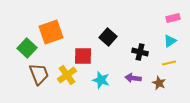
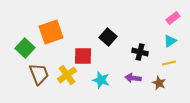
pink rectangle: rotated 24 degrees counterclockwise
green square: moved 2 px left
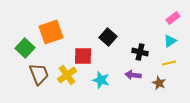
purple arrow: moved 3 px up
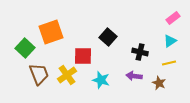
purple arrow: moved 1 px right, 1 px down
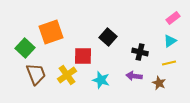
brown trapezoid: moved 3 px left
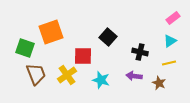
green square: rotated 24 degrees counterclockwise
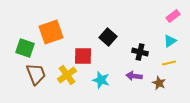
pink rectangle: moved 2 px up
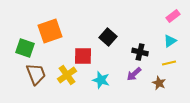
orange square: moved 1 px left, 1 px up
purple arrow: moved 2 px up; rotated 49 degrees counterclockwise
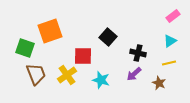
black cross: moved 2 px left, 1 px down
